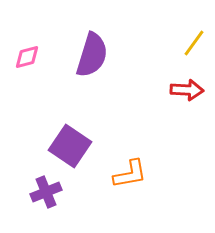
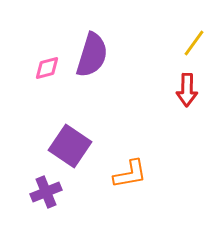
pink diamond: moved 20 px right, 11 px down
red arrow: rotated 88 degrees clockwise
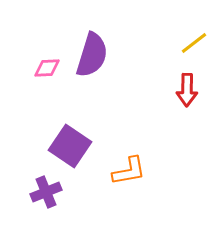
yellow line: rotated 16 degrees clockwise
pink diamond: rotated 12 degrees clockwise
orange L-shape: moved 1 px left, 3 px up
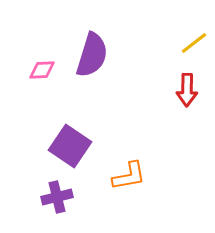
pink diamond: moved 5 px left, 2 px down
orange L-shape: moved 5 px down
purple cross: moved 11 px right, 5 px down; rotated 8 degrees clockwise
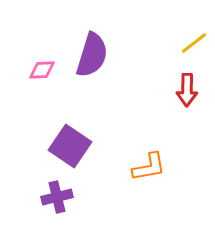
orange L-shape: moved 20 px right, 9 px up
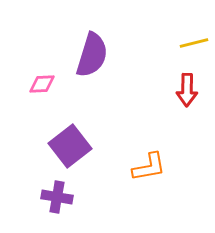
yellow line: rotated 24 degrees clockwise
pink diamond: moved 14 px down
purple square: rotated 18 degrees clockwise
purple cross: rotated 24 degrees clockwise
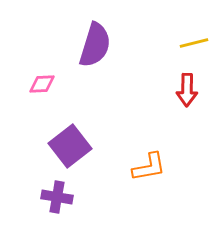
purple semicircle: moved 3 px right, 10 px up
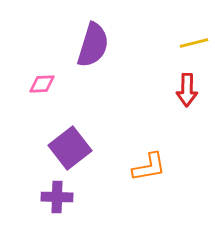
purple semicircle: moved 2 px left
purple square: moved 2 px down
purple cross: rotated 8 degrees counterclockwise
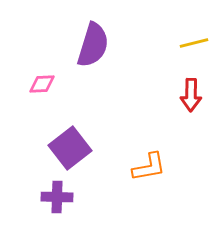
red arrow: moved 4 px right, 5 px down
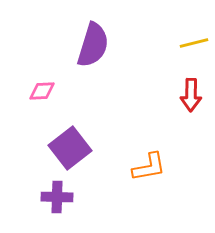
pink diamond: moved 7 px down
